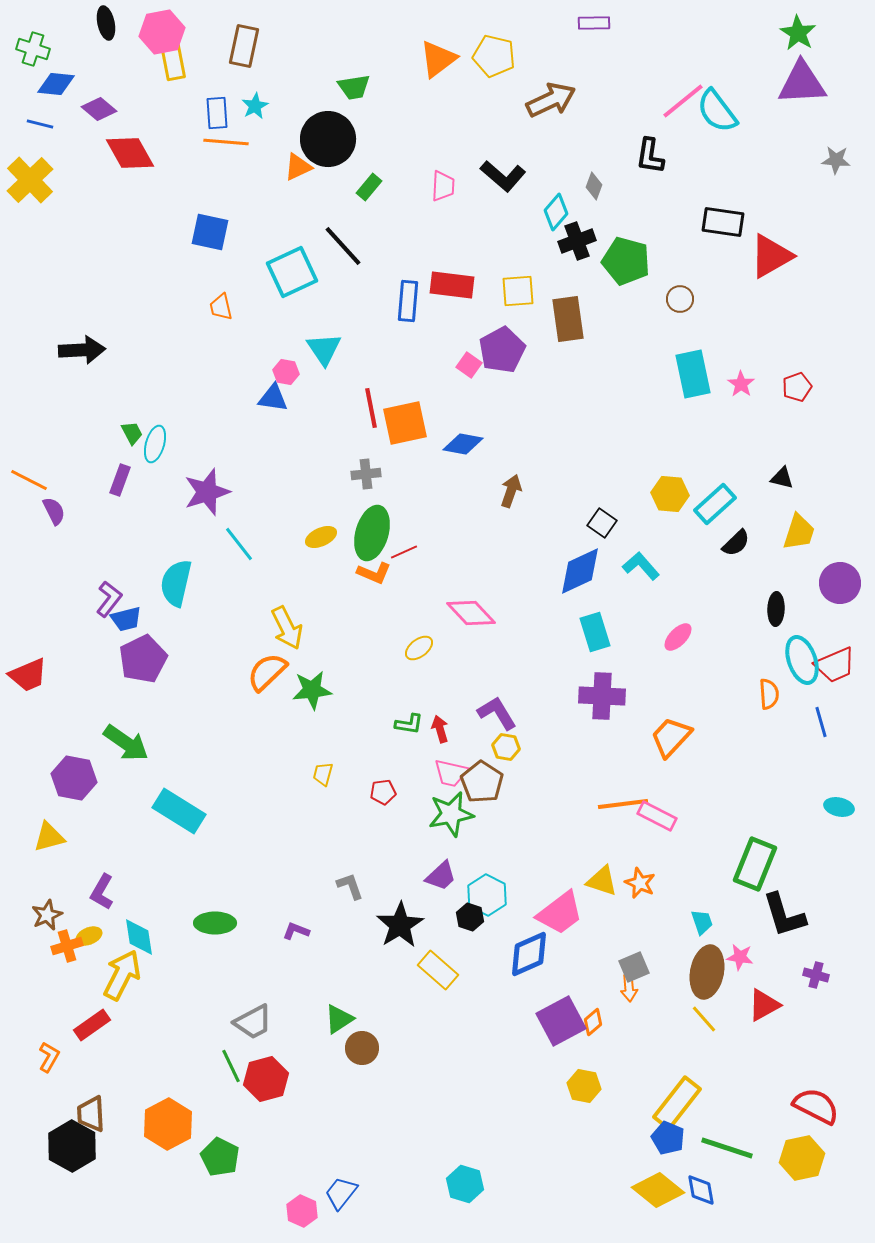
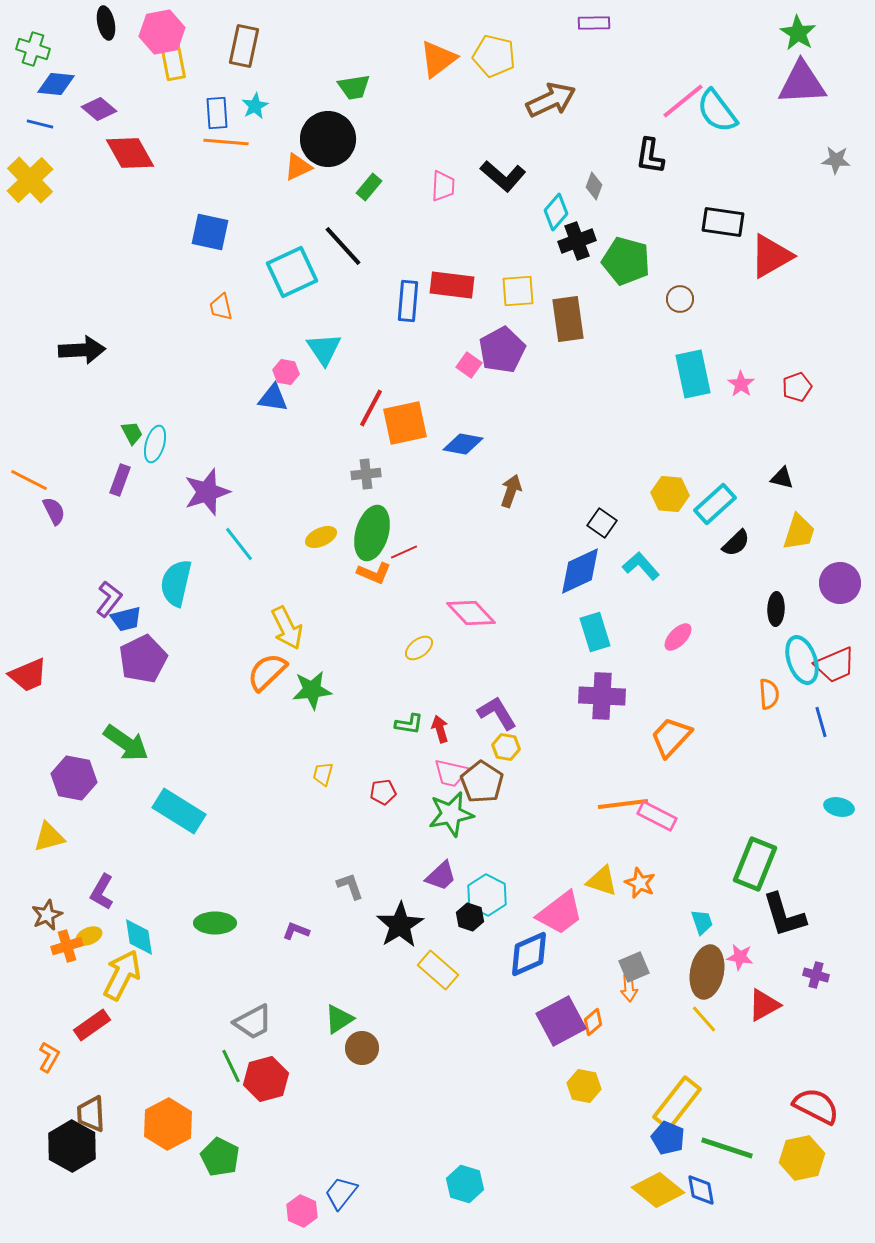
red line at (371, 408): rotated 39 degrees clockwise
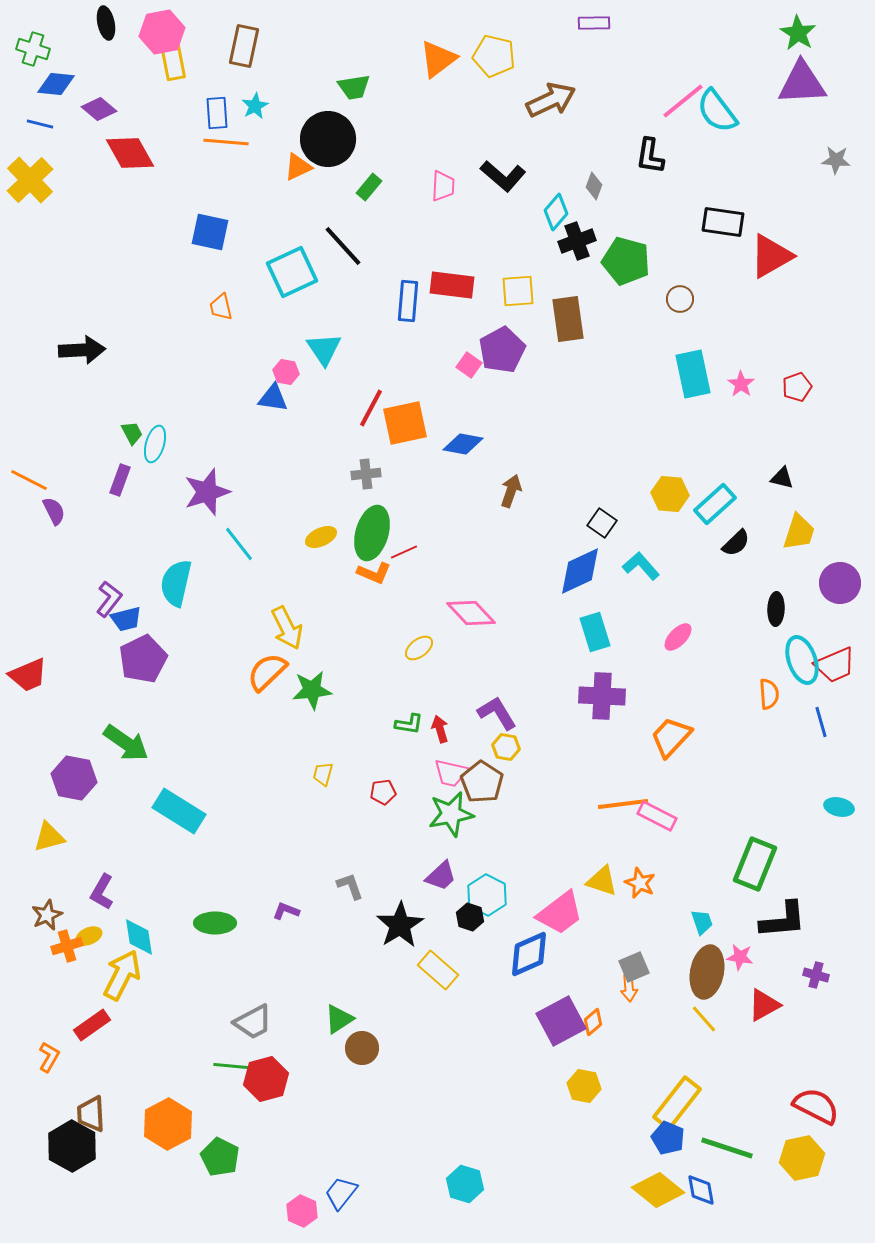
black L-shape at (784, 915): moved 1 px left, 5 px down; rotated 78 degrees counterclockwise
purple L-shape at (296, 931): moved 10 px left, 20 px up
green line at (231, 1066): rotated 60 degrees counterclockwise
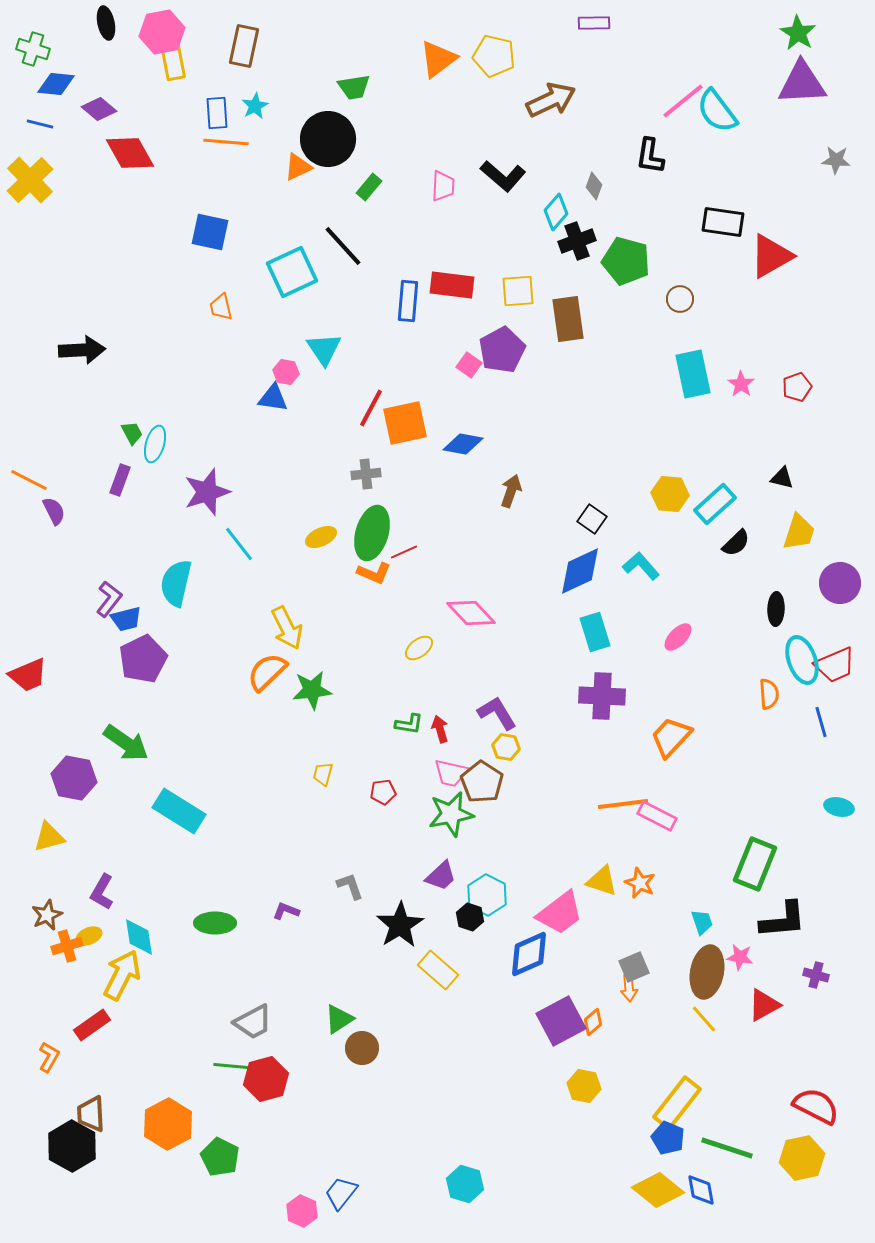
black square at (602, 523): moved 10 px left, 4 px up
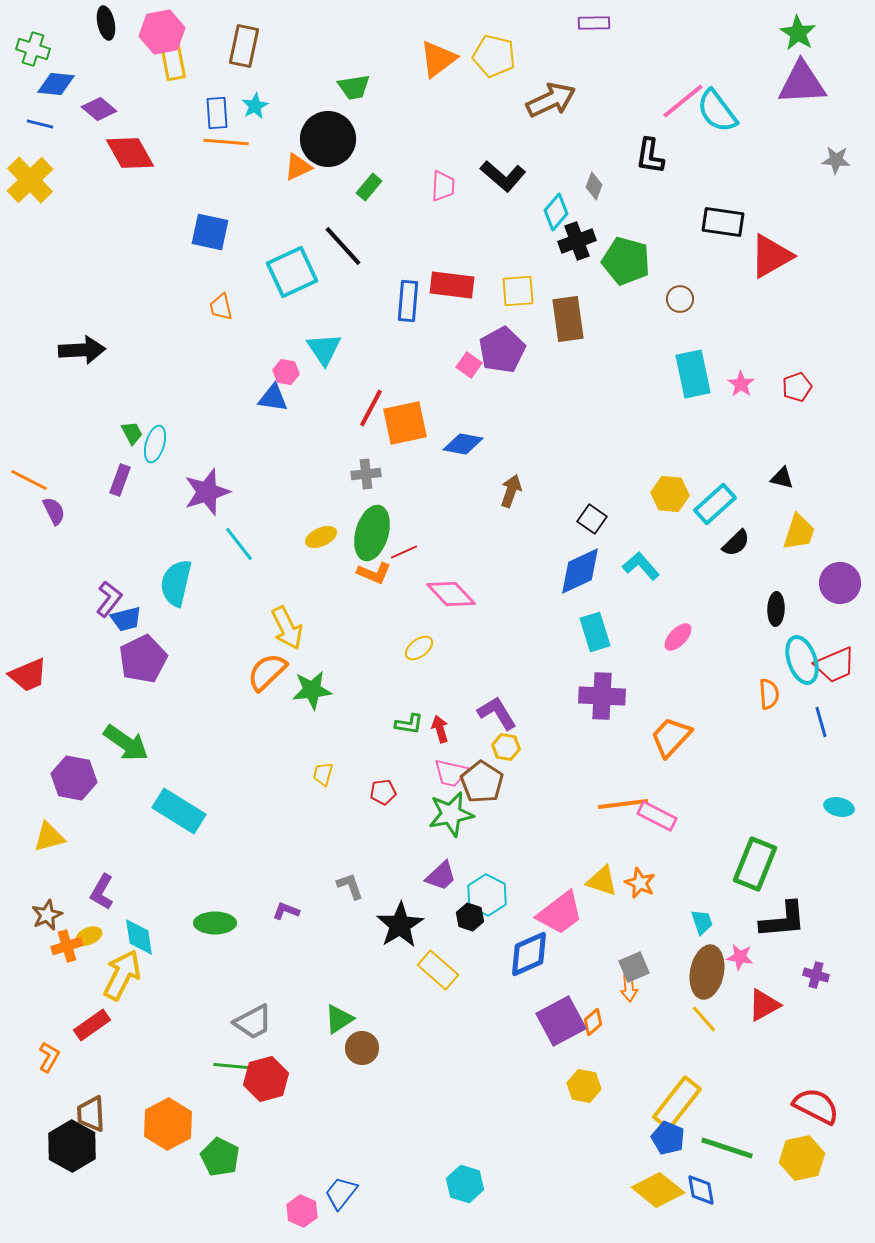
pink diamond at (471, 613): moved 20 px left, 19 px up
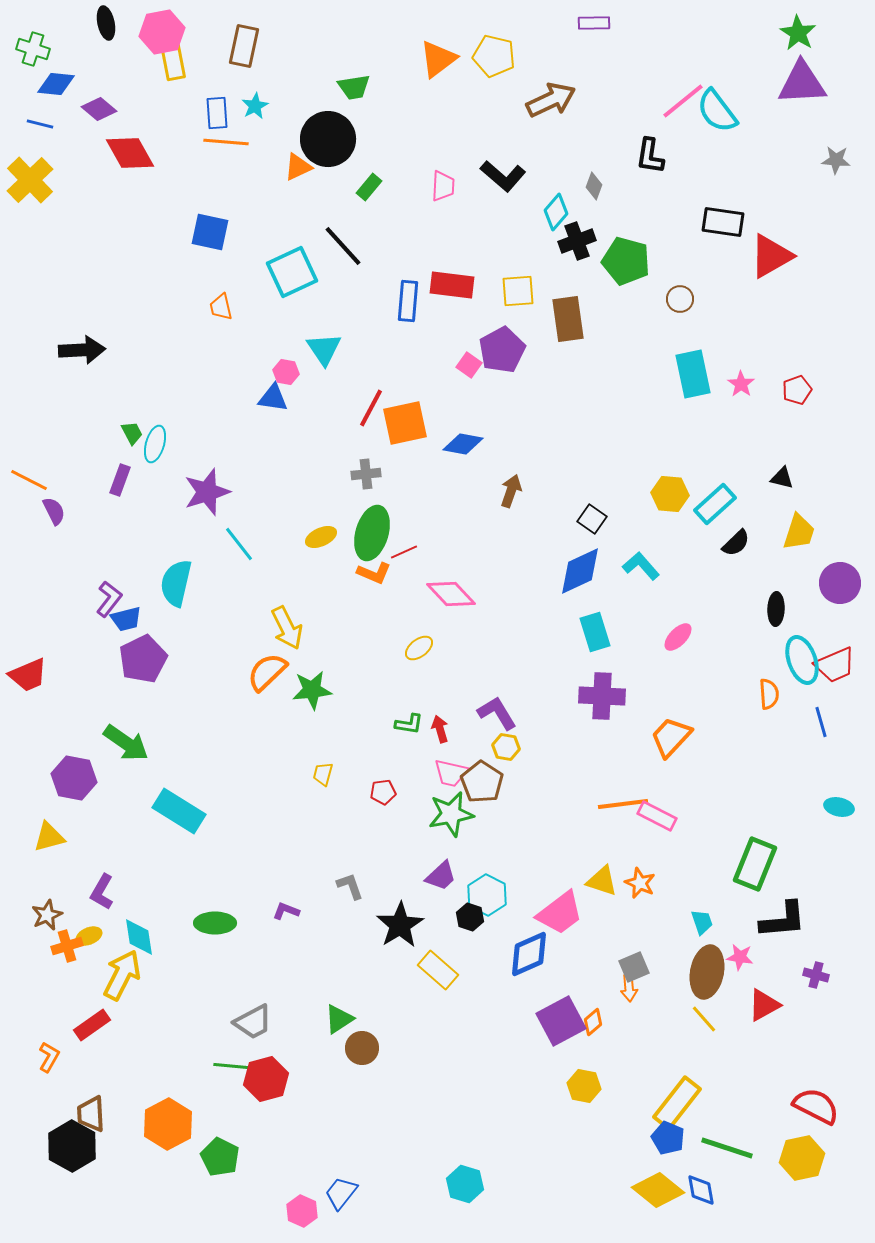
red pentagon at (797, 387): moved 3 px down
